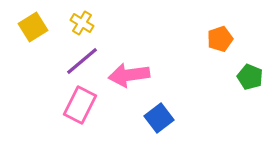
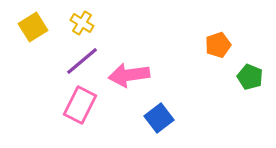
orange pentagon: moved 2 px left, 6 px down
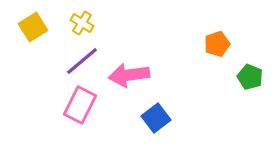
orange pentagon: moved 1 px left, 1 px up
blue square: moved 3 px left
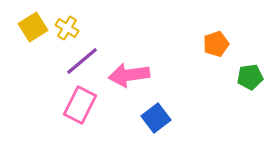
yellow cross: moved 15 px left, 5 px down
orange pentagon: moved 1 px left
green pentagon: rotated 30 degrees counterclockwise
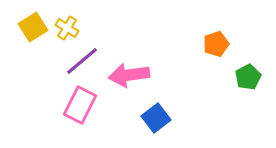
green pentagon: moved 2 px left; rotated 20 degrees counterclockwise
